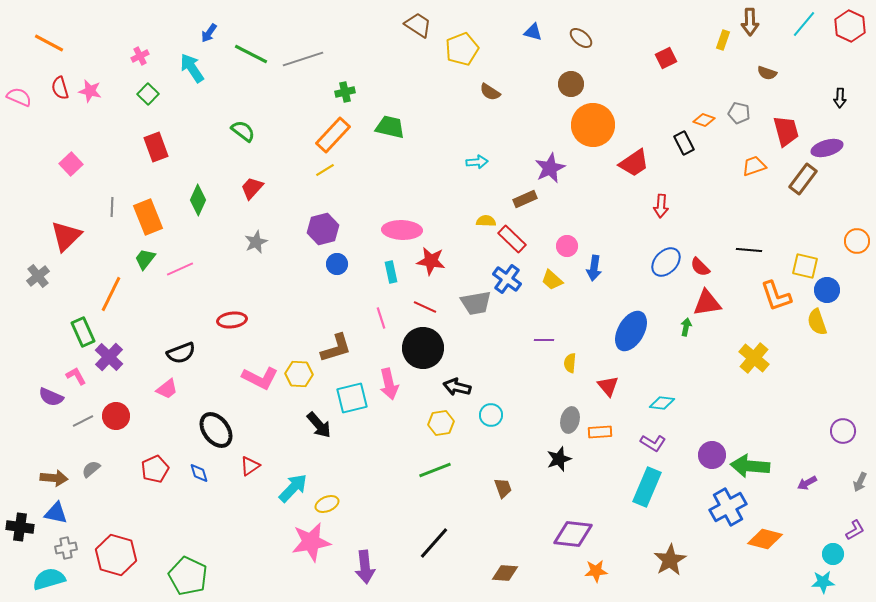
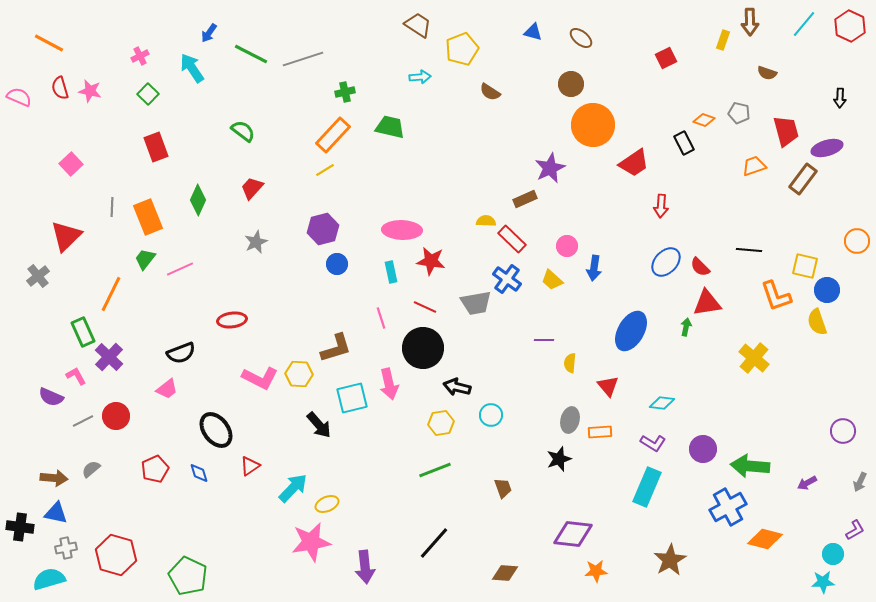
cyan arrow at (477, 162): moved 57 px left, 85 px up
purple circle at (712, 455): moved 9 px left, 6 px up
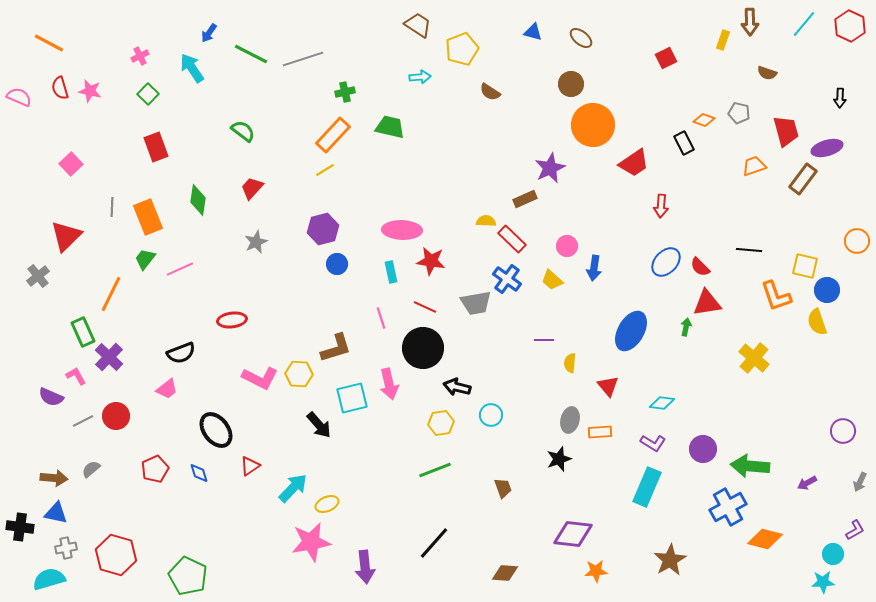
green diamond at (198, 200): rotated 16 degrees counterclockwise
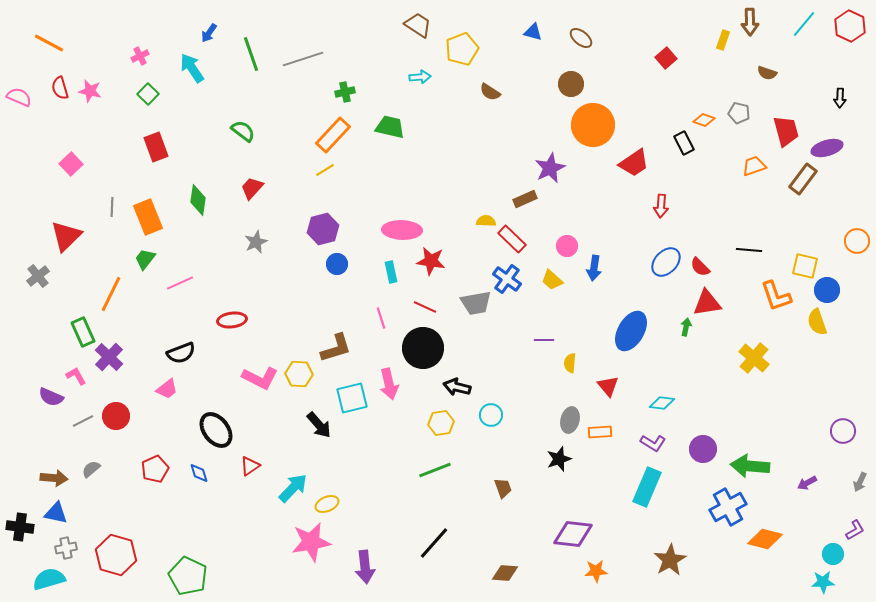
green line at (251, 54): rotated 44 degrees clockwise
red square at (666, 58): rotated 15 degrees counterclockwise
pink line at (180, 269): moved 14 px down
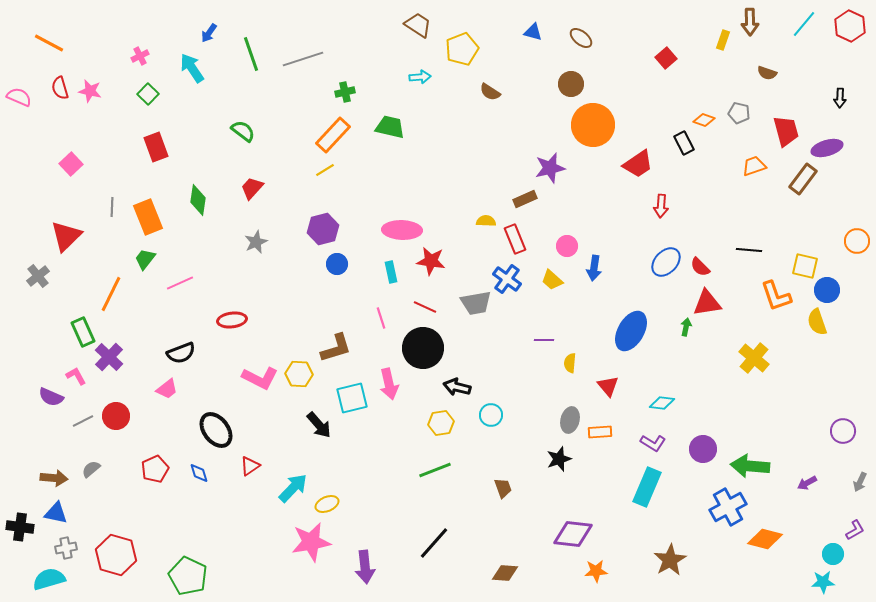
red trapezoid at (634, 163): moved 4 px right, 1 px down
purple star at (550, 168): rotated 12 degrees clockwise
red rectangle at (512, 239): moved 3 px right; rotated 24 degrees clockwise
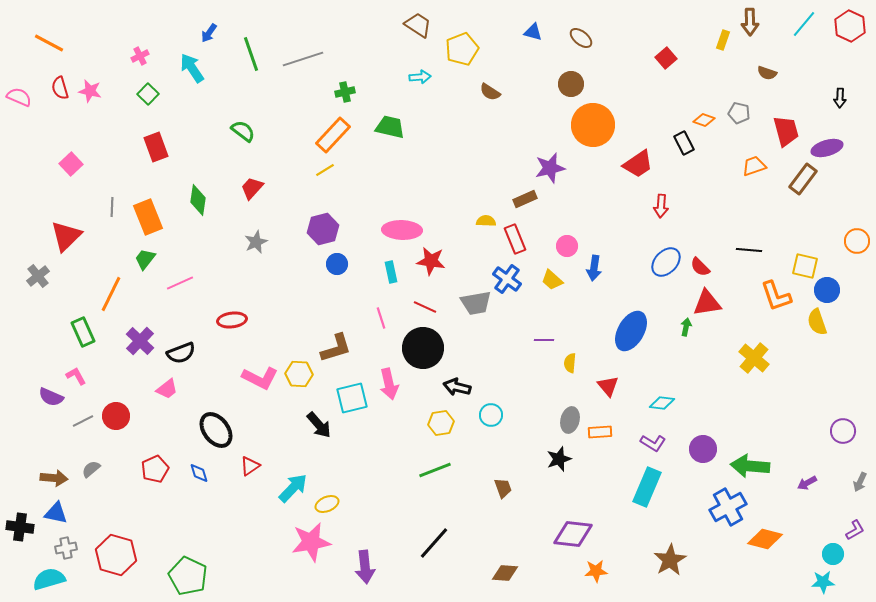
purple cross at (109, 357): moved 31 px right, 16 px up
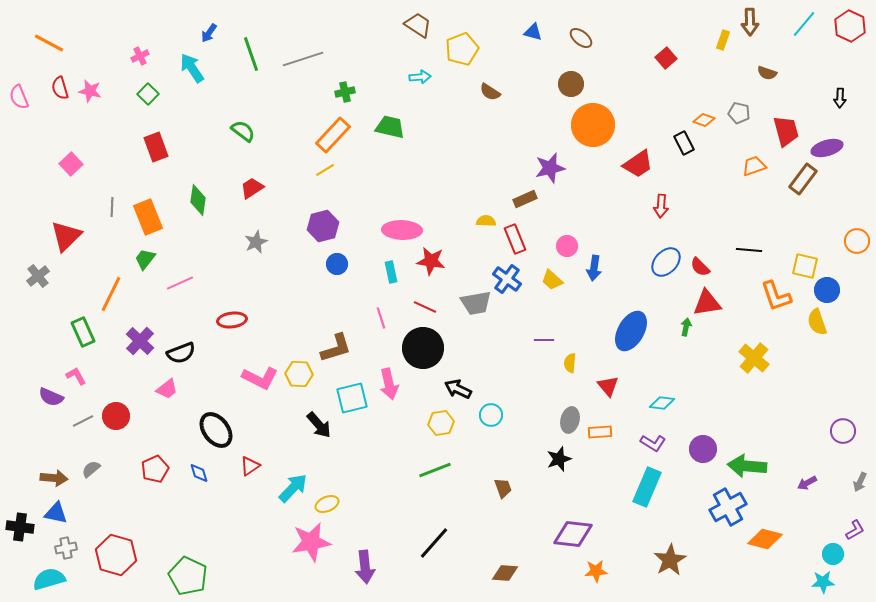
pink semicircle at (19, 97): rotated 135 degrees counterclockwise
red trapezoid at (252, 188): rotated 15 degrees clockwise
purple hexagon at (323, 229): moved 3 px up
black arrow at (457, 387): moved 1 px right, 2 px down; rotated 12 degrees clockwise
green arrow at (750, 466): moved 3 px left
